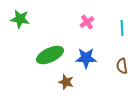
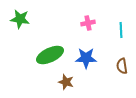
pink cross: moved 1 px right, 1 px down; rotated 24 degrees clockwise
cyan line: moved 1 px left, 2 px down
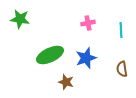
blue star: rotated 20 degrees counterclockwise
brown semicircle: moved 3 px down
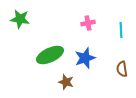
blue star: moved 1 px left
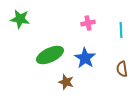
blue star: rotated 20 degrees counterclockwise
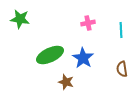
blue star: moved 2 px left
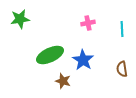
green star: rotated 18 degrees counterclockwise
cyan line: moved 1 px right, 1 px up
blue star: moved 2 px down
brown star: moved 3 px left, 1 px up
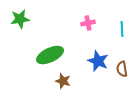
blue star: moved 15 px right, 1 px down; rotated 10 degrees counterclockwise
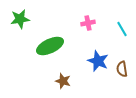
cyan line: rotated 28 degrees counterclockwise
green ellipse: moved 9 px up
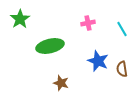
green star: rotated 24 degrees counterclockwise
green ellipse: rotated 12 degrees clockwise
brown star: moved 2 px left, 2 px down
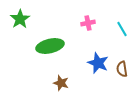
blue star: moved 2 px down
